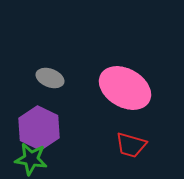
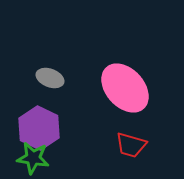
pink ellipse: rotated 18 degrees clockwise
green star: moved 2 px right, 1 px up
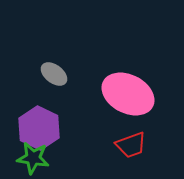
gray ellipse: moved 4 px right, 4 px up; rotated 16 degrees clockwise
pink ellipse: moved 3 px right, 6 px down; rotated 21 degrees counterclockwise
red trapezoid: rotated 36 degrees counterclockwise
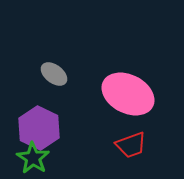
green star: rotated 24 degrees clockwise
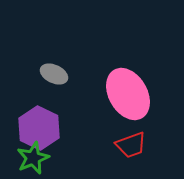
gray ellipse: rotated 12 degrees counterclockwise
pink ellipse: rotated 33 degrees clockwise
green star: rotated 16 degrees clockwise
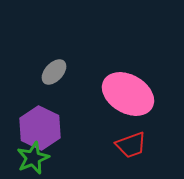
gray ellipse: moved 2 px up; rotated 72 degrees counterclockwise
pink ellipse: rotated 30 degrees counterclockwise
purple hexagon: moved 1 px right
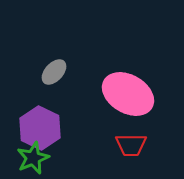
red trapezoid: rotated 20 degrees clockwise
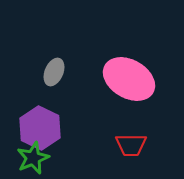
gray ellipse: rotated 20 degrees counterclockwise
pink ellipse: moved 1 px right, 15 px up
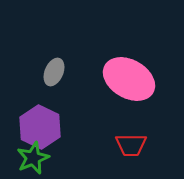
purple hexagon: moved 1 px up
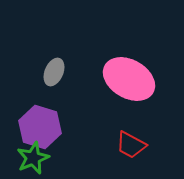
purple hexagon: rotated 9 degrees counterclockwise
red trapezoid: rotated 28 degrees clockwise
